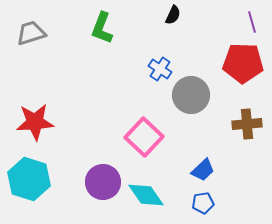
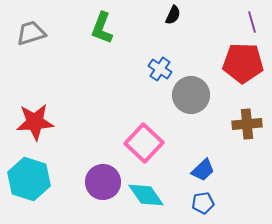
pink square: moved 6 px down
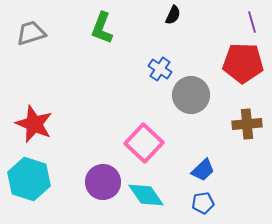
red star: moved 1 px left, 2 px down; rotated 27 degrees clockwise
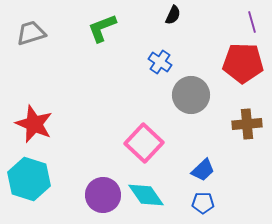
green L-shape: rotated 48 degrees clockwise
blue cross: moved 7 px up
purple circle: moved 13 px down
blue pentagon: rotated 10 degrees clockwise
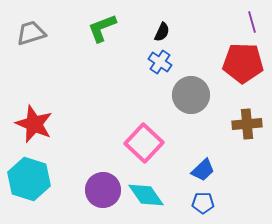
black semicircle: moved 11 px left, 17 px down
purple circle: moved 5 px up
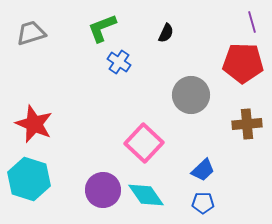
black semicircle: moved 4 px right, 1 px down
blue cross: moved 41 px left
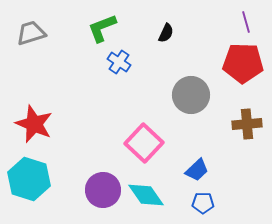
purple line: moved 6 px left
blue trapezoid: moved 6 px left
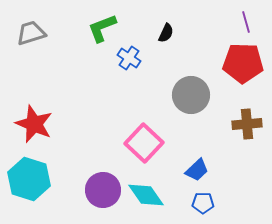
blue cross: moved 10 px right, 4 px up
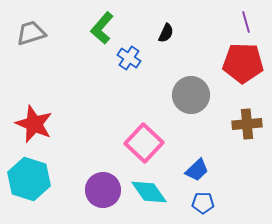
green L-shape: rotated 28 degrees counterclockwise
cyan diamond: moved 3 px right, 3 px up
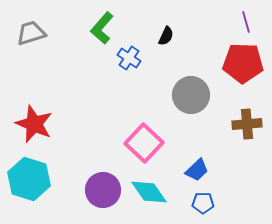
black semicircle: moved 3 px down
